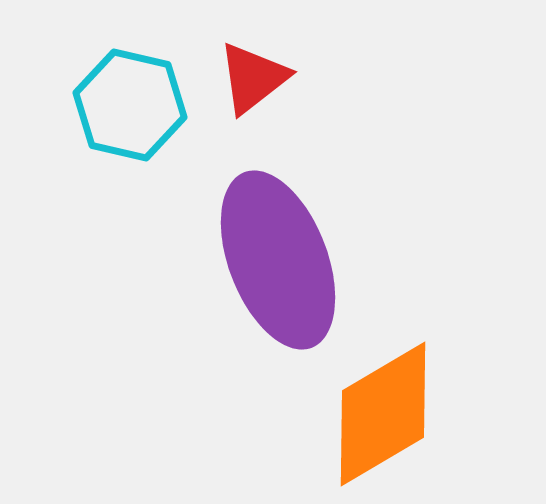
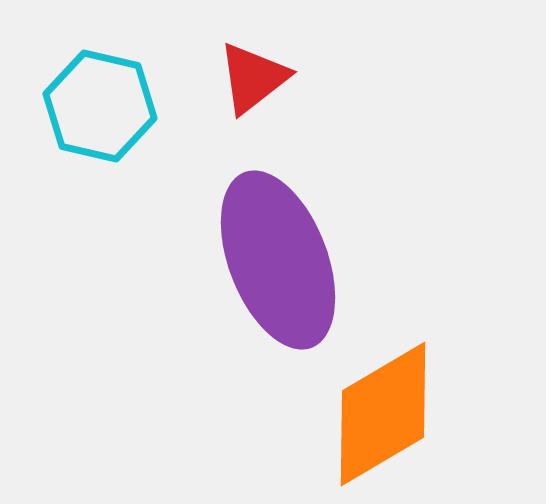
cyan hexagon: moved 30 px left, 1 px down
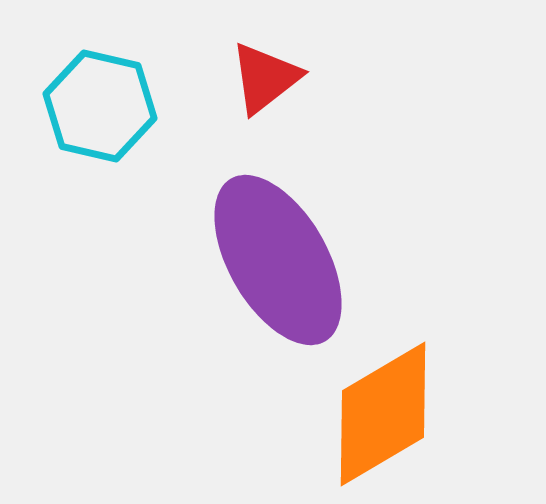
red triangle: moved 12 px right
purple ellipse: rotated 9 degrees counterclockwise
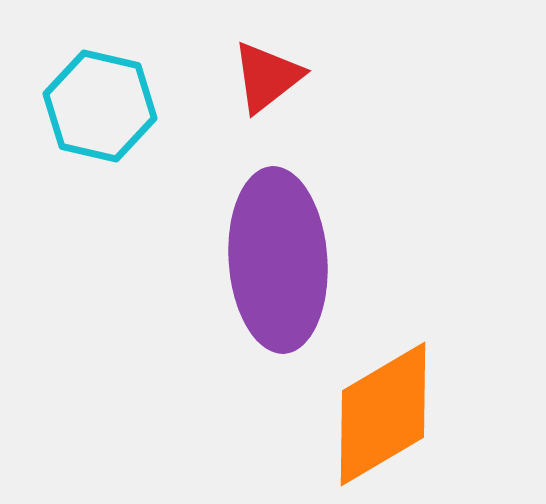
red triangle: moved 2 px right, 1 px up
purple ellipse: rotated 26 degrees clockwise
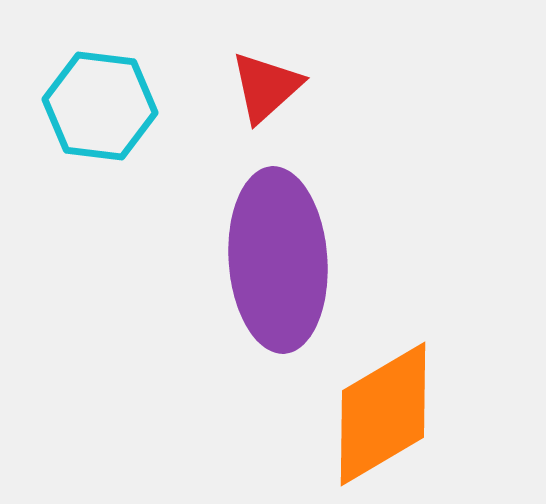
red triangle: moved 1 px left, 10 px down; rotated 4 degrees counterclockwise
cyan hexagon: rotated 6 degrees counterclockwise
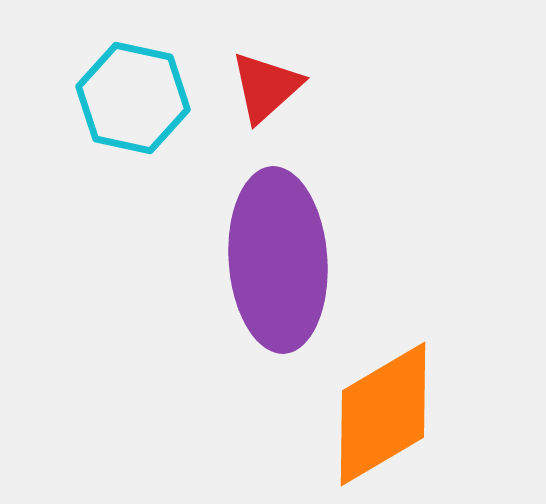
cyan hexagon: moved 33 px right, 8 px up; rotated 5 degrees clockwise
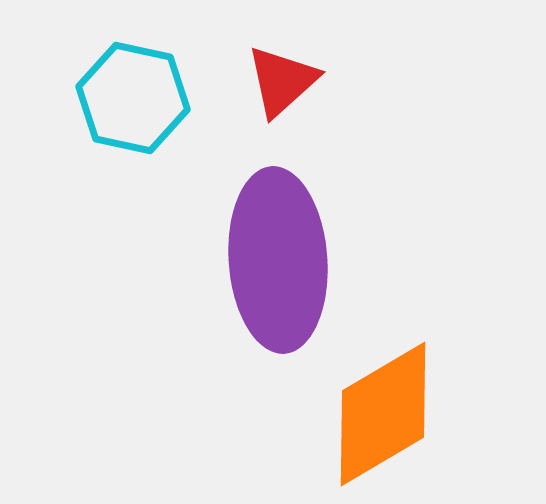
red triangle: moved 16 px right, 6 px up
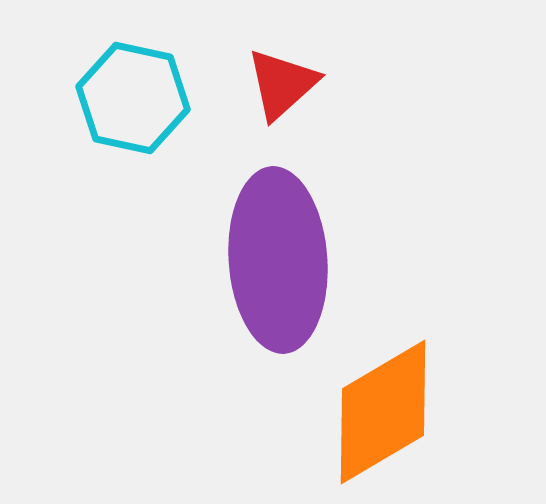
red triangle: moved 3 px down
orange diamond: moved 2 px up
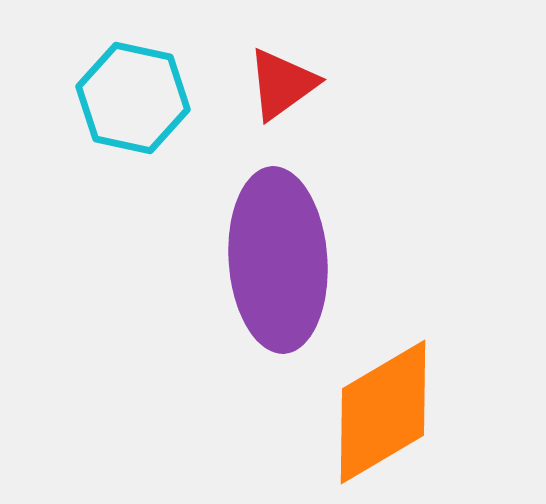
red triangle: rotated 6 degrees clockwise
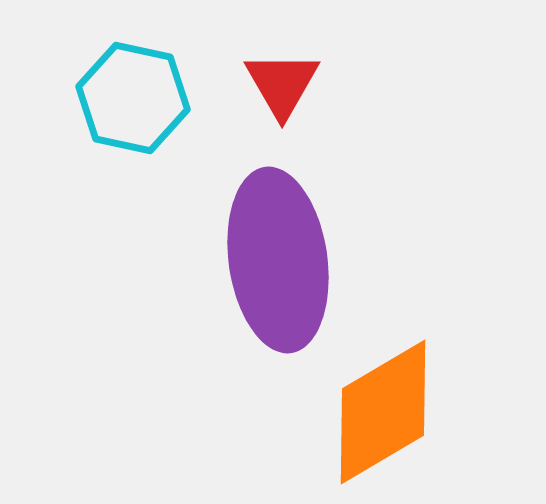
red triangle: rotated 24 degrees counterclockwise
purple ellipse: rotated 4 degrees counterclockwise
